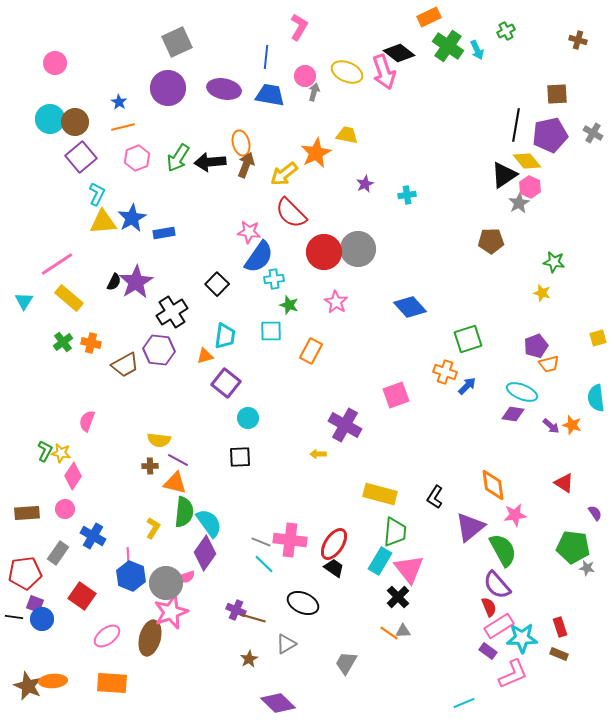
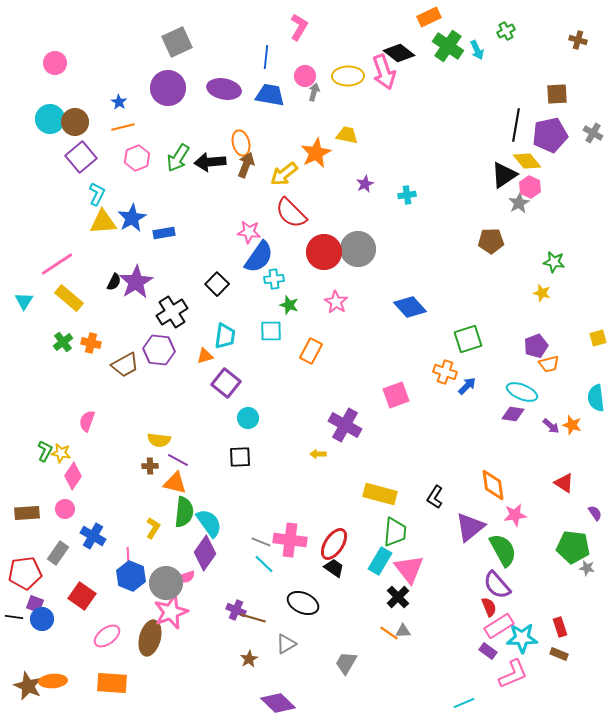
yellow ellipse at (347, 72): moved 1 px right, 4 px down; rotated 24 degrees counterclockwise
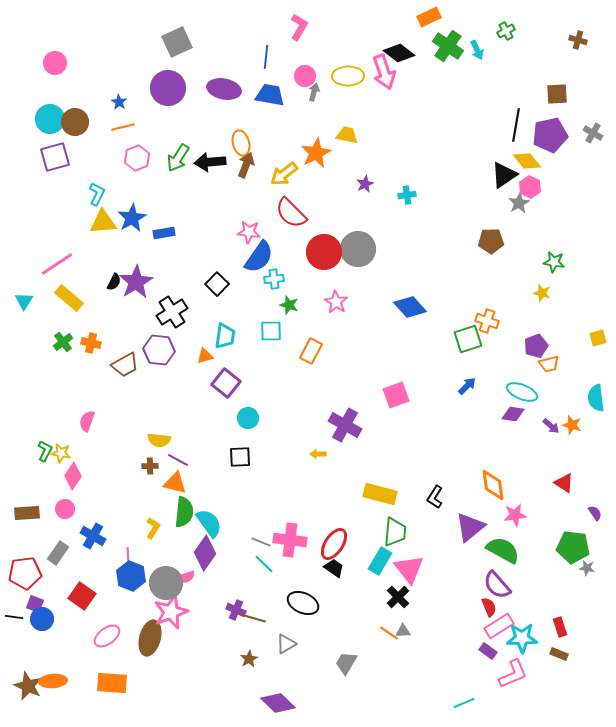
purple square at (81, 157): moved 26 px left; rotated 24 degrees clockwise
orange cross at (445, 372): moved 42 px right, 51 px up
green semicircle at (503, 550): rotated 32 degrees counterclockwise
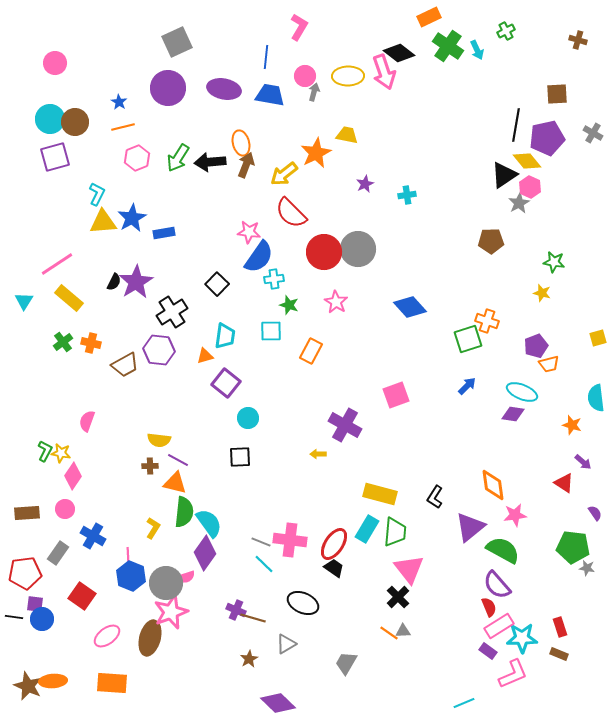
purple pentagon at (550, 135): moved 3 px left, 3 px down
purple arrow at (551, 426): moved 32 px right, 36 px down
cyan rectangle at (380, 561): moved 13 px left, 32 px up
purple square at (35, 604): rotated 12 degrees counterclockwise
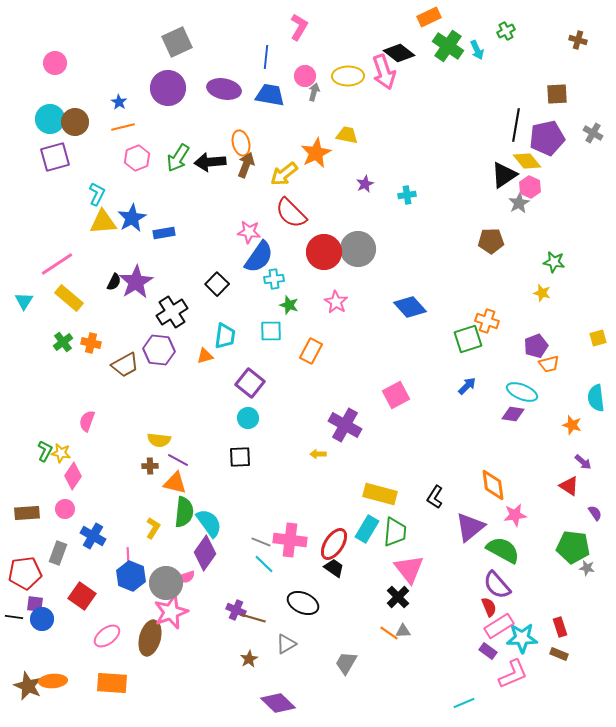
purple square at (226, 383): moved 24 px right
pink square at (396, 395): rotated 8 degrees counterclockwise
red triangle at (564, 483): moved 5 px right, 3 px down
gray rectangle at (58, 553): rotated 15 degrees counterclockwise
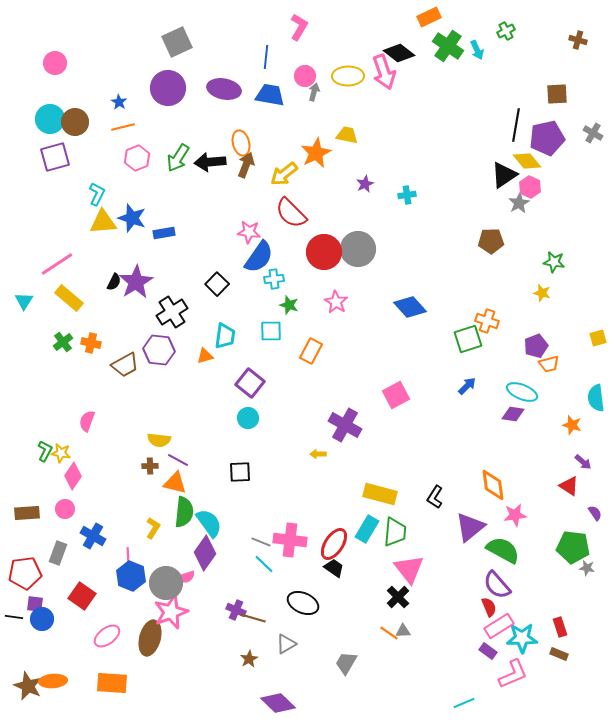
blue star at (132, 218): rotated 24 degrees counterclockwise
black square at (240, 457): moved 15 px down
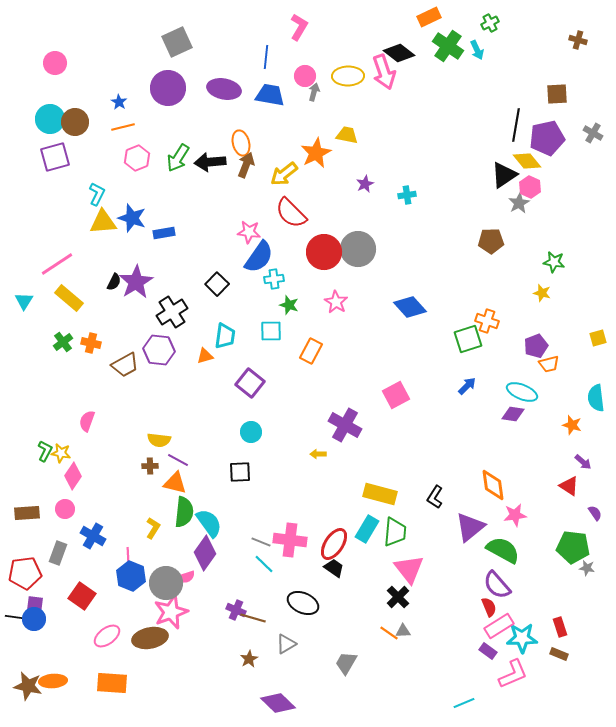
green cross at (506, 31): moved 16 px left, 8 px up
cyan circle at (248, 418): moved 3 px right, 14 px down
blue circle at (42, 619): moved 8 px left
brown ellipse at (150, 638): rotated 64 degrees clockwise
brown star at (28, 686): rotated 12 degrees counterclockwise
